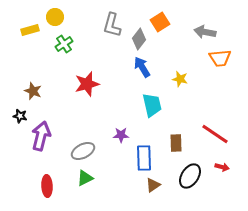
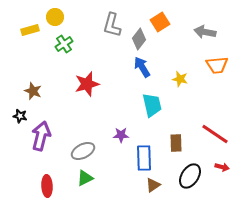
orange trapezoid: moved 3 px left, 7 px down
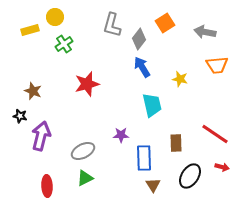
orange square: moved 5 px right, 1 px down
brown triangle: rotated 28 degrees counterclockwise
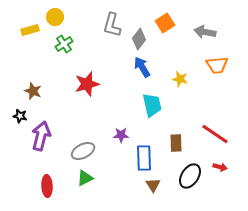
red arrow: moved 2 px left
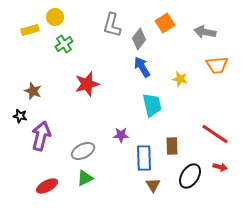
brown rectangle: moved 4 px left, 3 px down
red ellipse: rotated 65 degrees clockwise
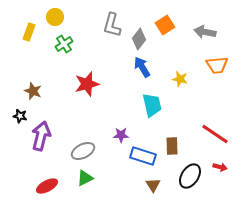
orange square: moved 2 px down
yellow rectangle: moved 1 px left, 2 px down; rotated 54 degrees counterclockwise
blue rectangle: moved 1 px left, 2 px up; rotated 70 degrees counterclockwise
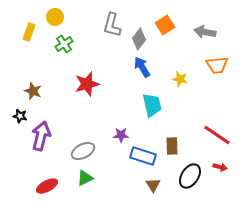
red line: moved 2 px right, 1 px down
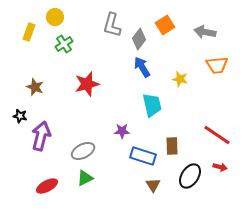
brown star: moved 2 px right, 4 px up
purple star: moved 1 px right, 4 px up
